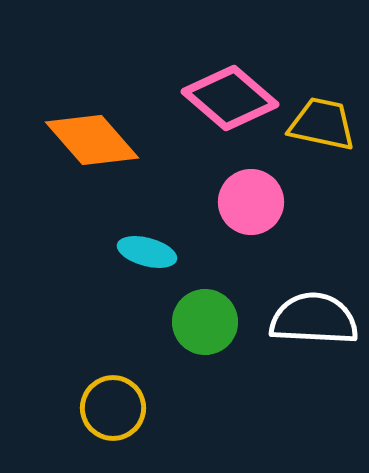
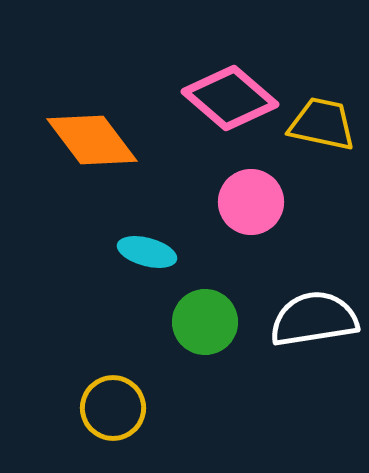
orange diamond: rotated 4 degrees clockwise
white semicircle: rotated 12 degrees counterclockwise
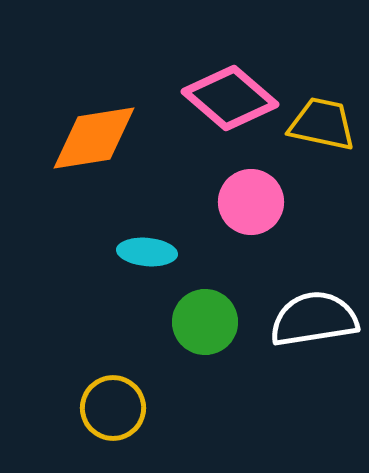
orange diamond: moved 2 px right, 2 px up; rotated 62 degrees counterclockwise
cyan ellipse: rotated 10 degrees counterclockwise
